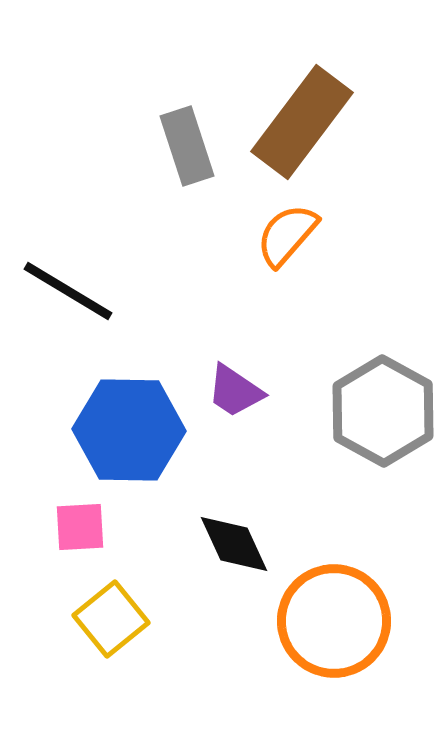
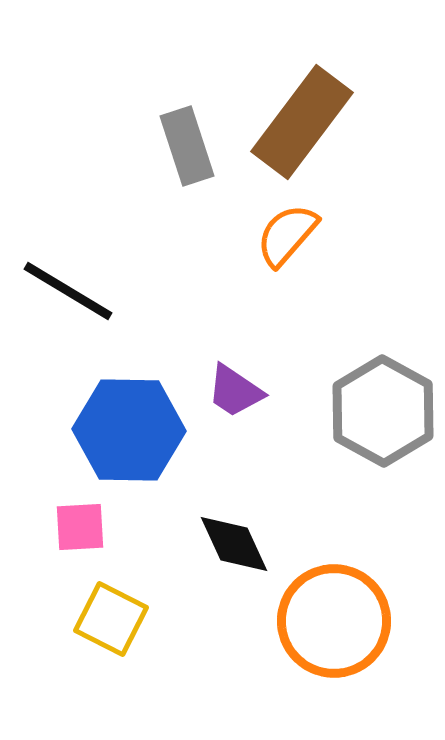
yellow square: rotated 24 degrees counterclockwise
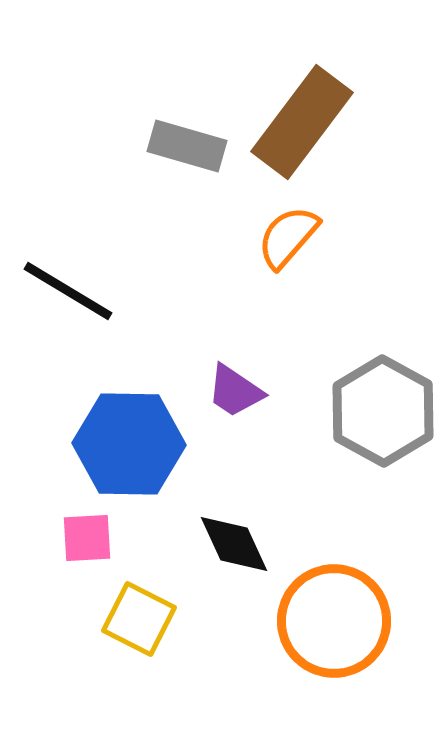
gray rectangle: rotated 56 degrees counterclockwise
orange semicircle: moved 1 px right, 2 px down
blue hexagon: moved 14 px down
pink square: moved 7 px right, 11 px down
yellow square: moved 28 px right
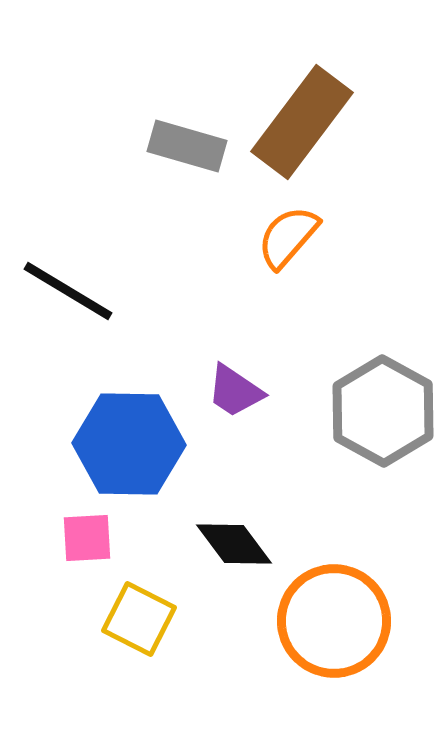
black diamond: rotated 12 degrees counterclockwise
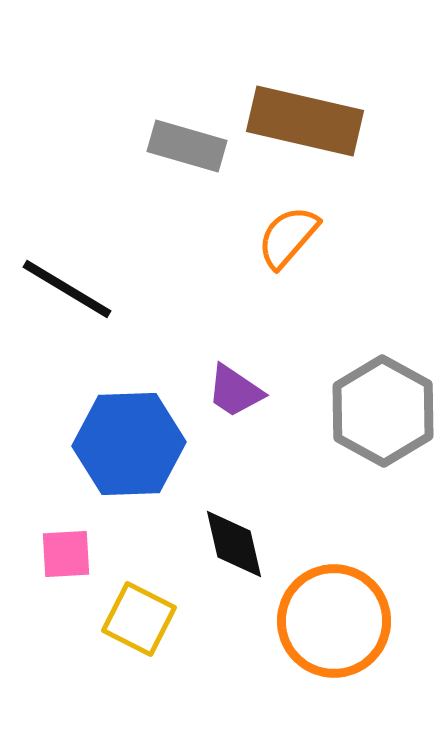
brown rectangle: moved 3 px right, 1 px up; rotated 66 degrees clockwise
black line: moved 1 px left, 2 px up
blue hexagon: rotated 3 degrees counterclockwise
pink square: moved 21 px left, 16 px down
black diamond: rotated 24 degrees clockwise
